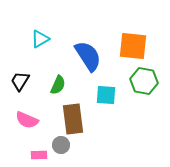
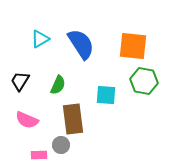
blue semicircle: moved 7 px left, 12 px up
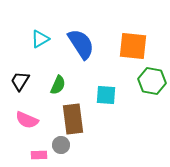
green hexagon: moved 8 px right
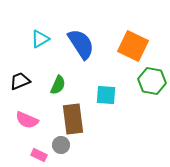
orange square: rotated 20 degrees clockwise
black trapezoid: rotated 35 degrees clockwise
pink rectangle: rotated 28 degrees clockwise
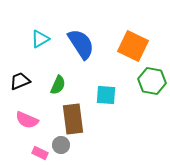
pink rectangle: moved 1 px right, 2 px up
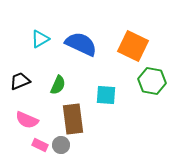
blue semicircle: rotated 32 degrees counterclockwise
pink rectangle: moved 8 px up
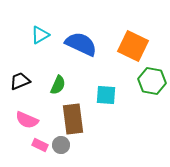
cyan triangle: moved 4 px up
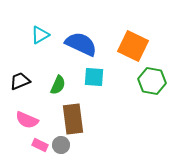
cyan square: moved 12 px left, 18 px up
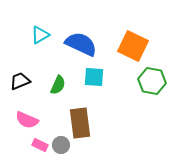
brown rectangle: moved 7 px right, 4 px down
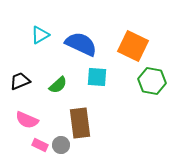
cyan square: moved 3 px right
green semicircle: rotated 24 degrees clockwise
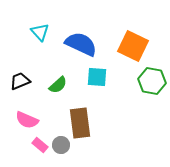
cyan triangle: moved 3 px up; rotated 42 degrees counterclockwise
pink rectangle: rotated 14 degrees clockwise
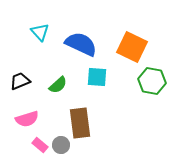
orange square: moved 1 px left, 1 px down
pink semicircle: moved 1 px up; rotated 40 degrees counterclockwise
